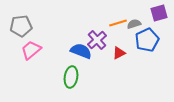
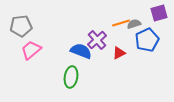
orange line: moved 3 px right
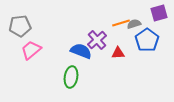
gray pentagon: moved 1 px left
blue pentagon: rotated 10 degrees counterclockwise
red triangle: moved 1 px left; rotated 24 degrees clockwise
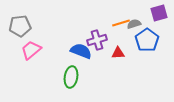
purple cross: rotated 24 degrees clockwise
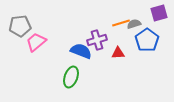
pink trapezoid: moved 5 px right, 8 px up
green ellipse: rotated 10 degrees clockwise
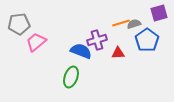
gray pentagon: moved 1 px left, 2 px up
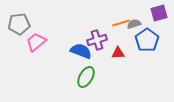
green ellipse: moved 15 px right; rotated 10 degrees clockwise
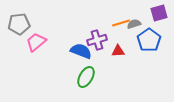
blue pentagon: moved 2 px right
red triangle: moved 2 px up
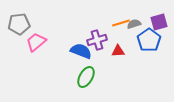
purple square: moved 9 px down
